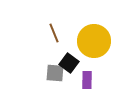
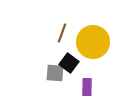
brown line: moved 8 px right; rotated 42 degrees clockwise
yellow circle: moved 1 px left, 1 px down
purple rectangle: moved 7 px down
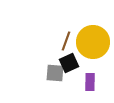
brown line: moved 4 px right, 8 px down
black square: rotated 30 degrees clockwise
purple rectangle: moved 3 px right, 5 px up
